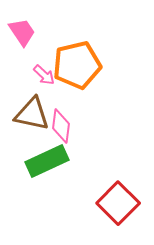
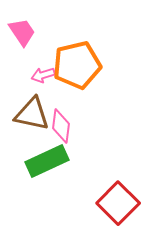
pink arrow: moved 1 px left; rotated 120 degrees clockwise
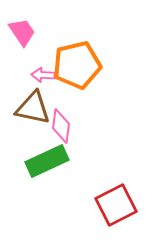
pink arrow: rotated 20 degrees clockwise
brown triangle: moved 1 px right, 6 px up
red square: moved 2 px left, 2 px down; rotated 18 degrees clockwise
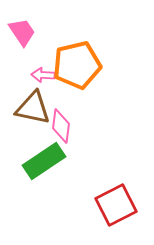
green rectangle: moved 3 px left; rotated 9 degrees counterclockwise
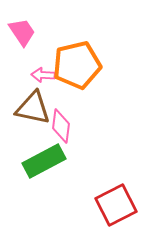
green rectangle: rotated 6 degrees clockwise
